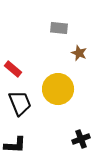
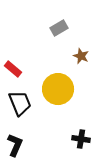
gray rectangle: rotated 36 degrees counterclockwise
brown star: moved 2 px right, 3 px down
black cross: rotated 30 degrees clockwise
black L-shape: rotated 70 degrees counterclockwise
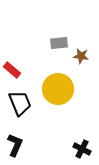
gray rectangle: moved 15 px down; rotated 24 degrees clockwise
brown star: rotated 14 degrees counterclockwise
red rectangle: moved 1 px left, 1 px down
black cross: moved 1 px right, 10 px down; rotated 18 degrees clockwise
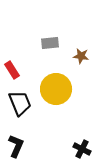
gray rectangle: moved 9 px left
red rectangle: rotated 18 degrees clockwise
yellow circle: moved 2 px left
black L-shape: moved 1 px right, 1 px down
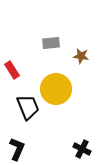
gray rectangle: moved 1 px right
black trapezoid: moved 8 px right, 4 px down
black L-shape: moved 1 px right, 3 px down
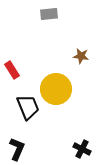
gray rectangle: moved 2 px left, 29 px up
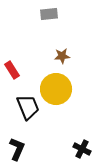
brown star: moved 19 px left; rotated 14 degrees counterclockwise
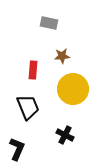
gray rectangle: moved 9 px down; rotated 18 degrees clockwise
red rectangle: moved 21 px right; rotated 36 degrees clockwise
yellow circle: moved 17 px right
black cross: moved 17 px left, 14 px up
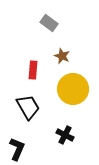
gray rectangle: rotated 24 degrees clockwise
brown star: rotated 28 degrees clockwise
black trapezoid: rotated 8 degrees counterclockwise
